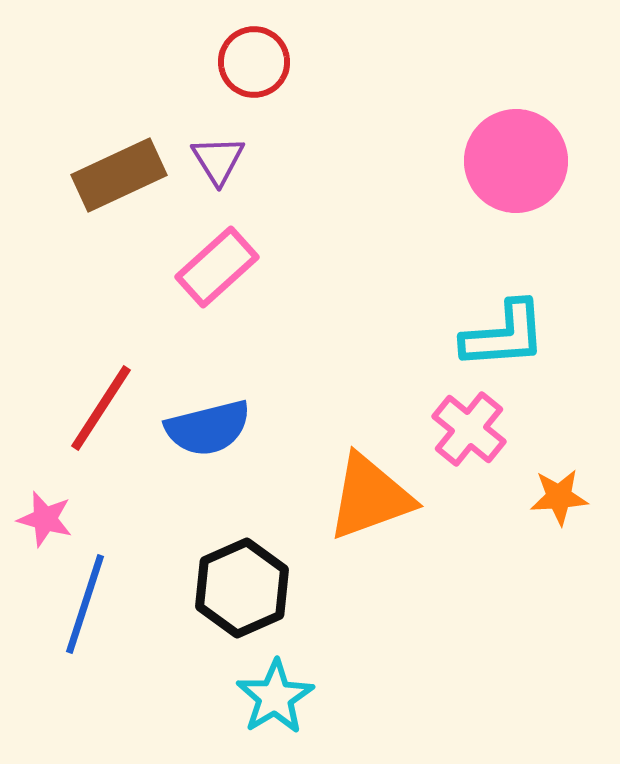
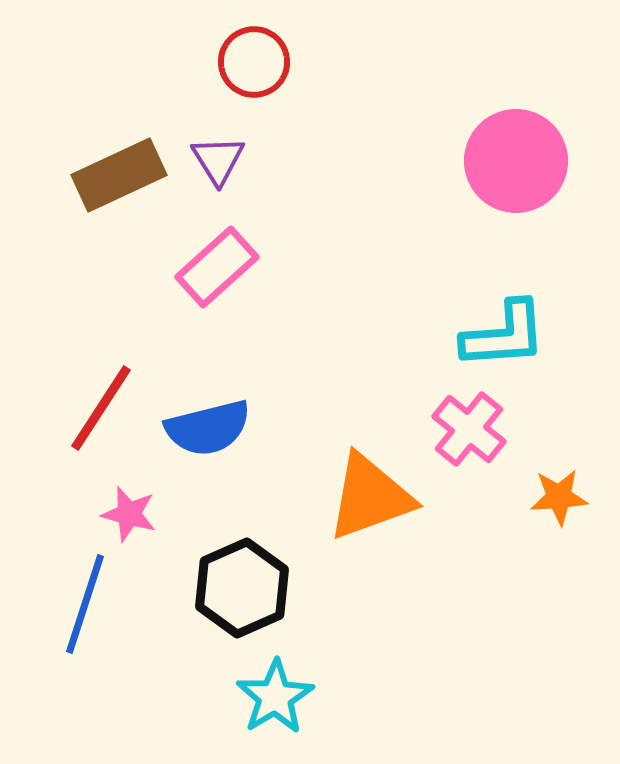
pink star: moved 84 px right, 5 px up
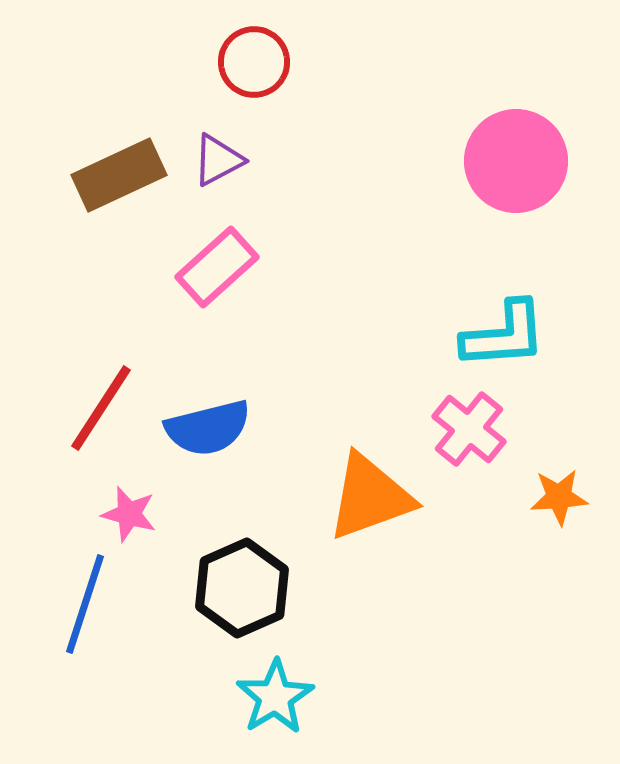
purple triangle: rotated 34 degrees clockwise
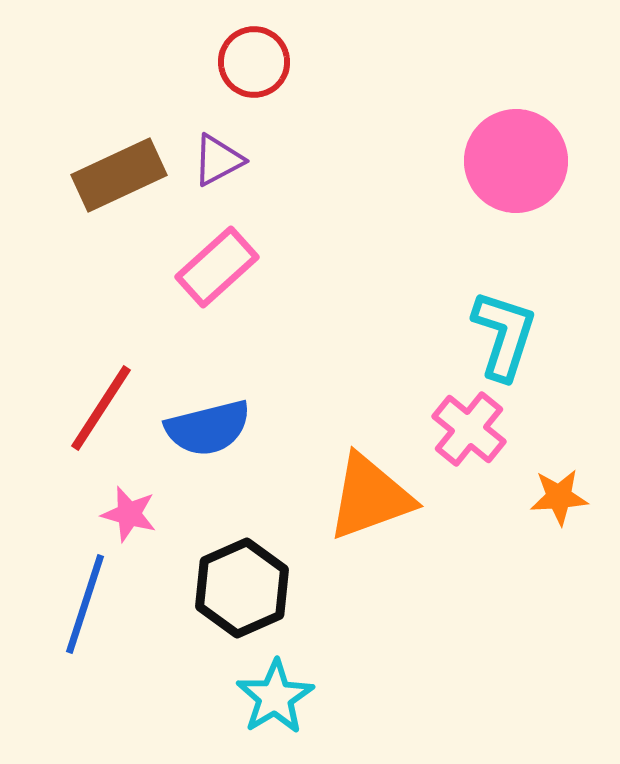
cyan L-shape: rotated 68 degrees counterclockwise
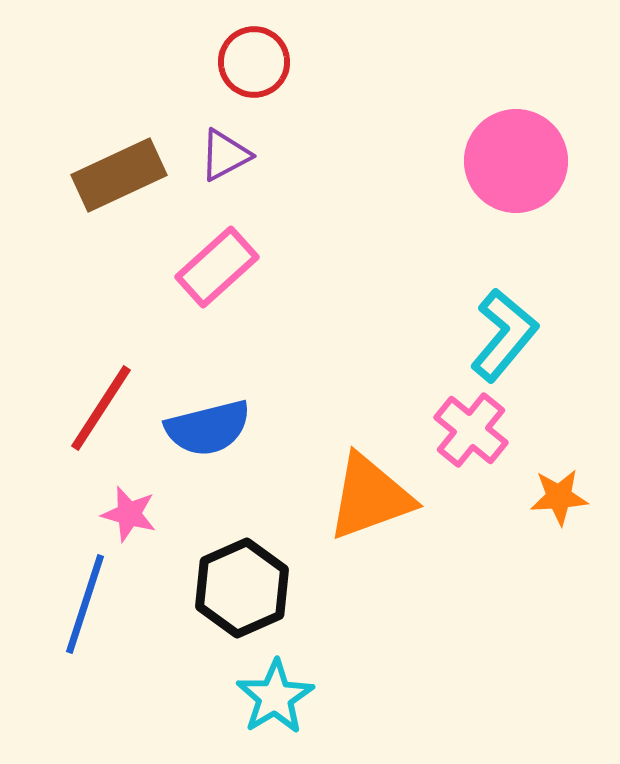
purple triangle: moved 7 px right, 5 px up
cyan L-shape: rotated 22 degrees clockwise
pink cross: moved 2 px right, 1 px down
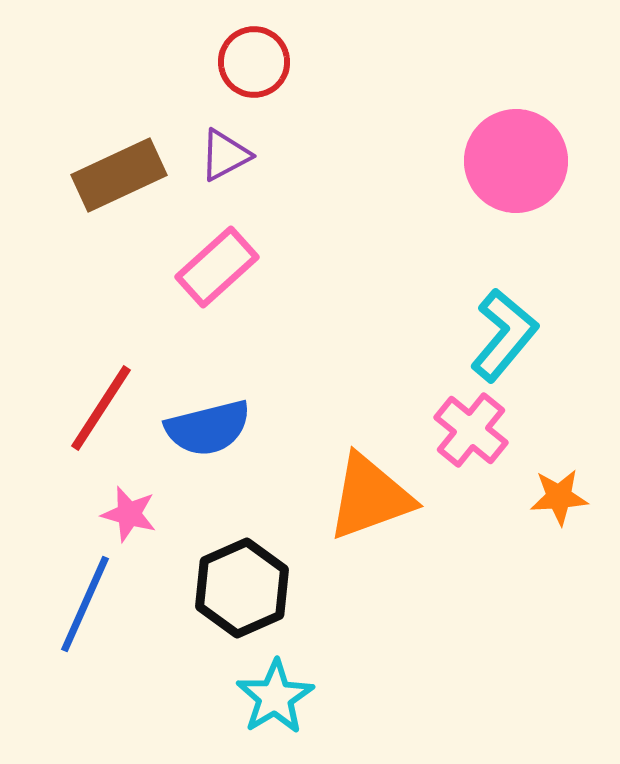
blue line: rotated 6 degrees clockwise
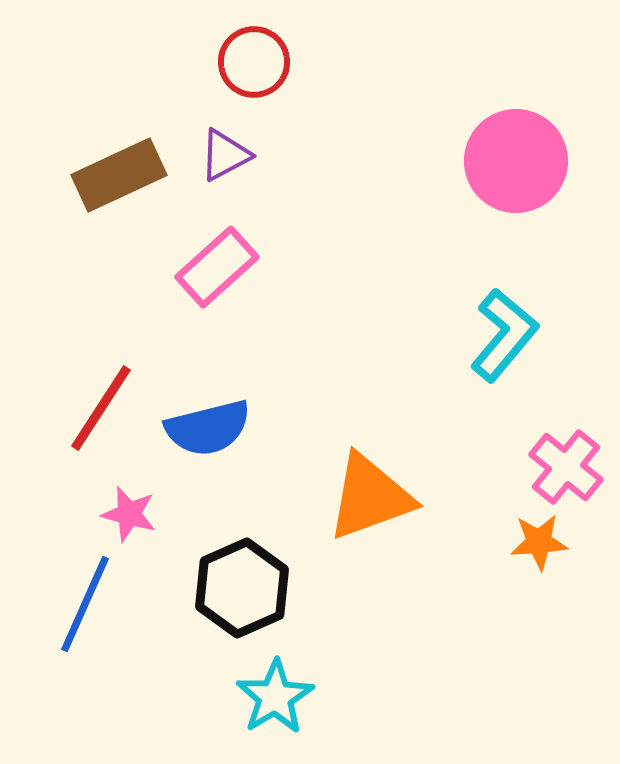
pink cross: moved 95 px right, 37 px down
orange star: moved 20 px left, 45 px down
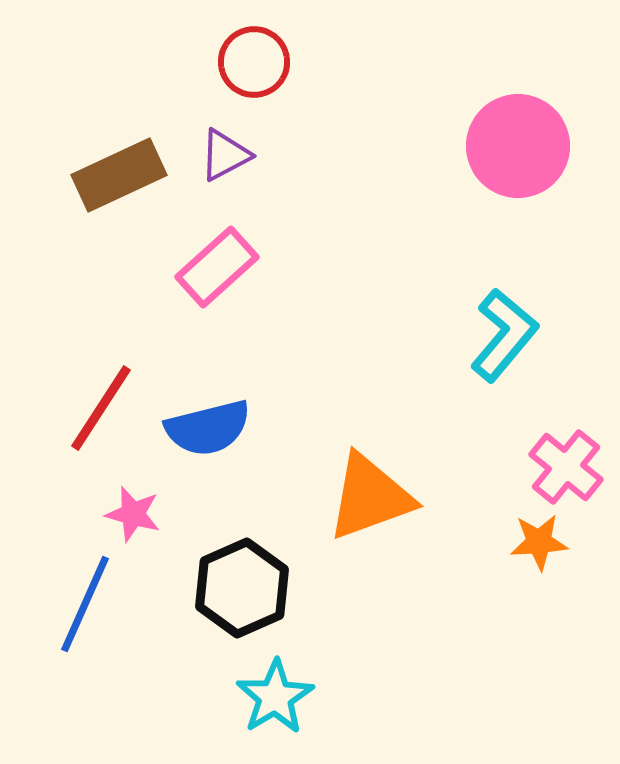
pink circle: moved 2 px right, 15 px up
pink star: moved 4 px right
